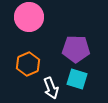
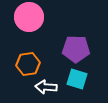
orange hexagon: rotated 15 degrees clockwise
white arrow: moved 5 px left, 1 px up; rotated 115 degrees clockwise
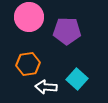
purple pentagon: moved 9 px left, 18 px up
cyan square: rotated 25 degrees clockwise
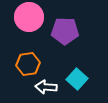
purple pentagon: moved 2 px left
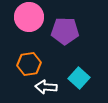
orange hexagon: moved 1 px right
cyan square: moved 2 px right, 1 px up
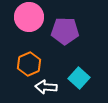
orange hexagon: rotated 15 degrees counterclockwise
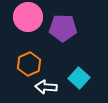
pink circle: moved 1 px left
purple pentagon: moved 2 px left, 3 px up
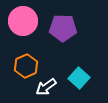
pink circle: moved 5 px left, 4 px down
orange hexagon: moved 3 px left, 2 px down
white arrow: rotated 40 degrees counterclockwise
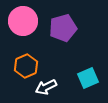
purple pentagon: rotated 16 degrees counterclockwise
cyan square: moved 9 px right; rotated 25 degrees clockwise
white arrow: rotated 10 degrees clockwise
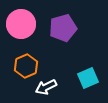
pink circle: moved 2 px left, 3 px down
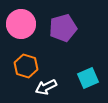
orange hexagon: rotated 20 degrees counterclockwise
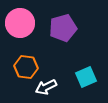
pink circle: moved 1 px left, 1 px up
orange hexagon: moved 1 px down; rotated 10 degrees counterclockwise
cyan square: moved 2 px left, 1 px up
